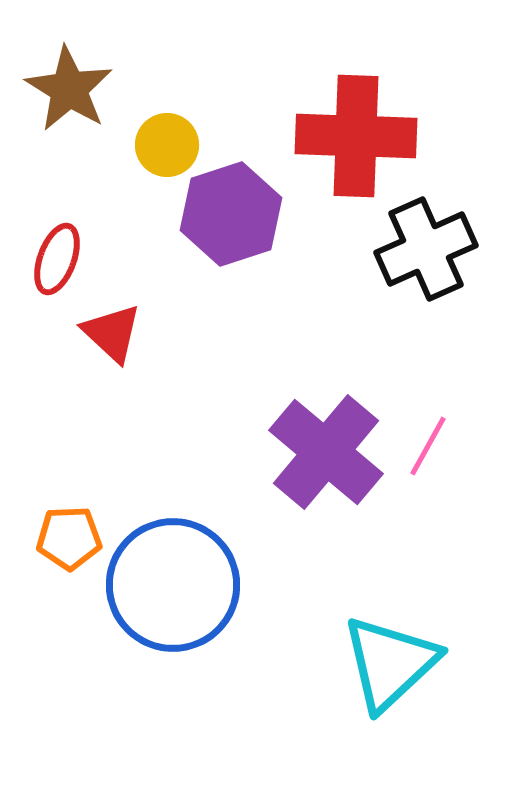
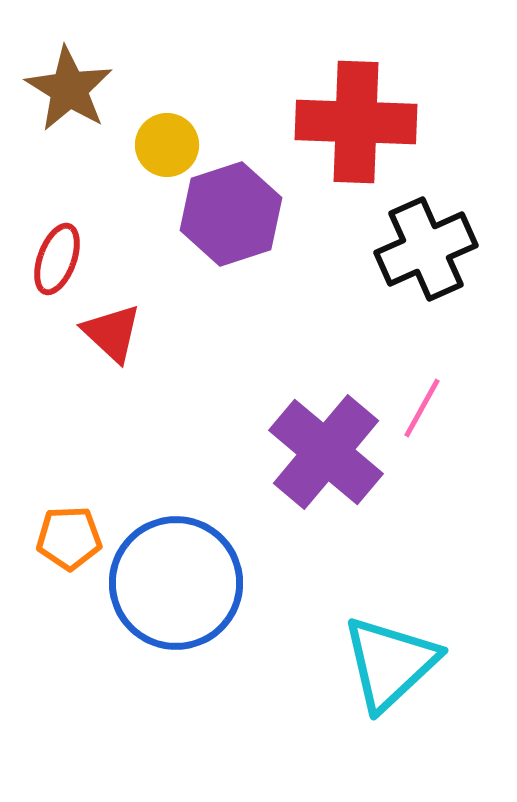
red cross: moved 14 px up
pink line: moved 6 px left, 38 px up
blue circle: moved 3 px right, 2 px up
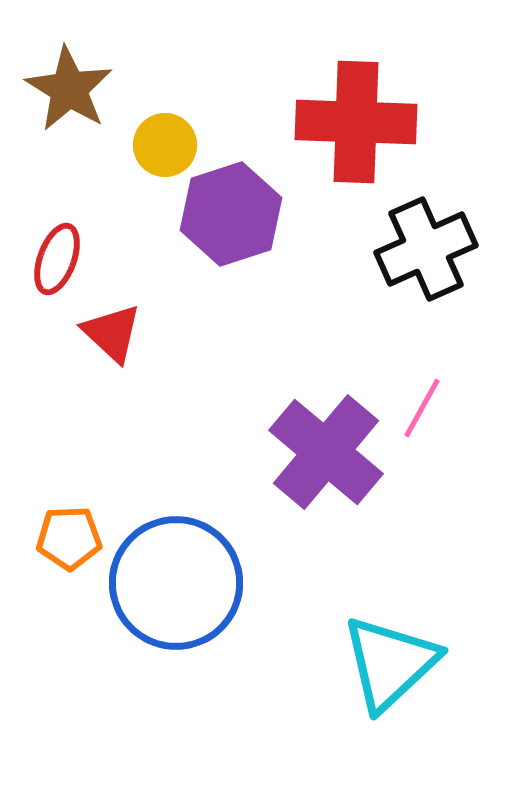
yellow circle: moved 2 px left
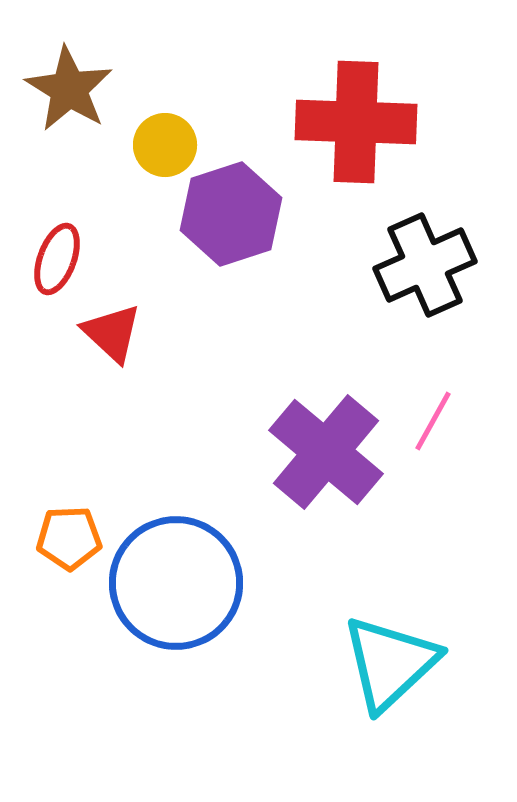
black cross: moved 1 px left, 16 px down
pink line: moved 11 px right, 13 px down
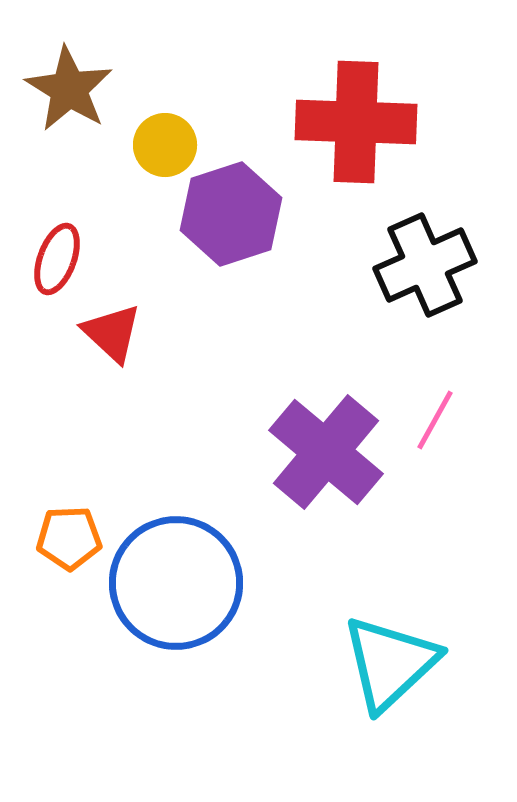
pink line: moved 2 px right, 1 px up
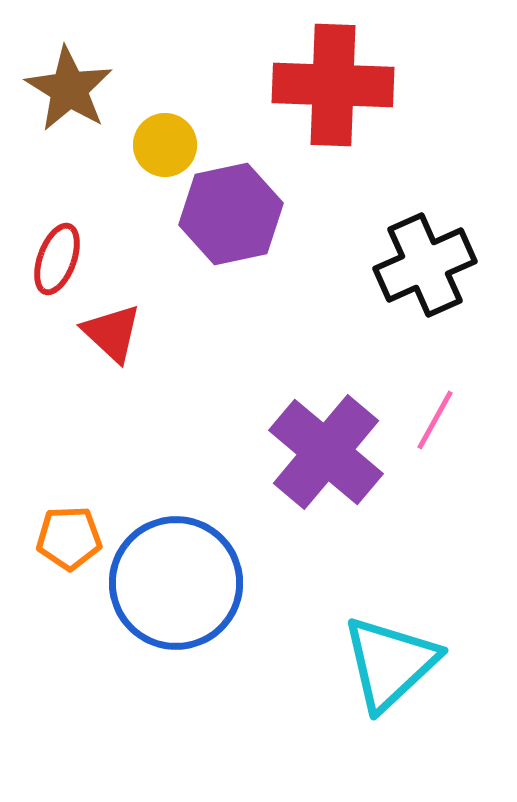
red cross: moved 23 px left, 37 px up
purple hexagon: rotated 6 degrees clockwise
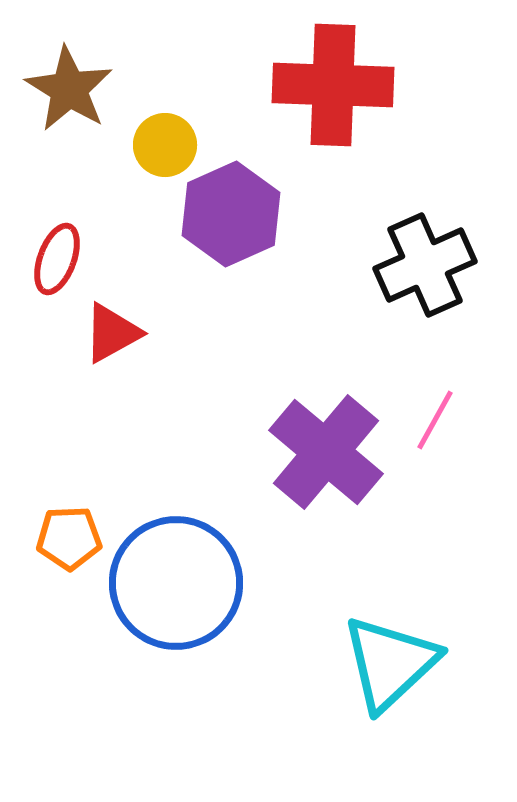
purple hexagon: rotated 12 degrees counterclockwise
red triangle: rotated 48 degrees clockwise
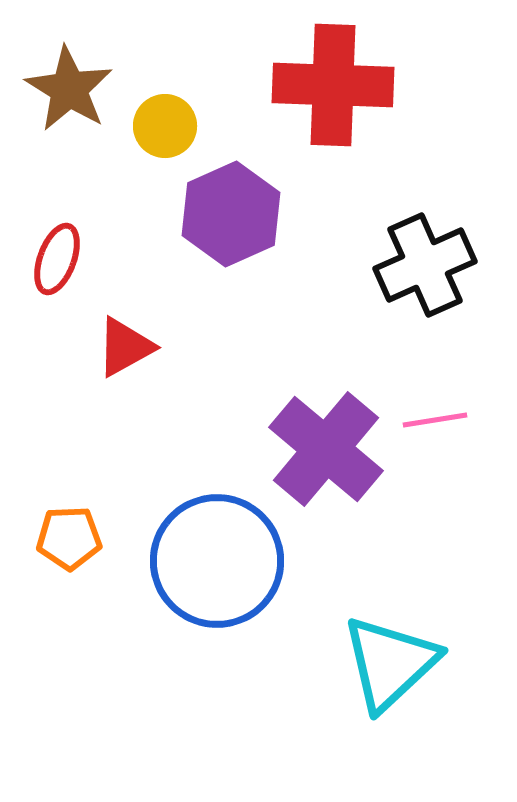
yellow circle: moved 19 px up
red triangle: moved 13 px right, 14 px down
pink line: rotated 52 degrees clockwise
purple cross: moved 3 px up
blue circle: moved 41 px right, 22 px up
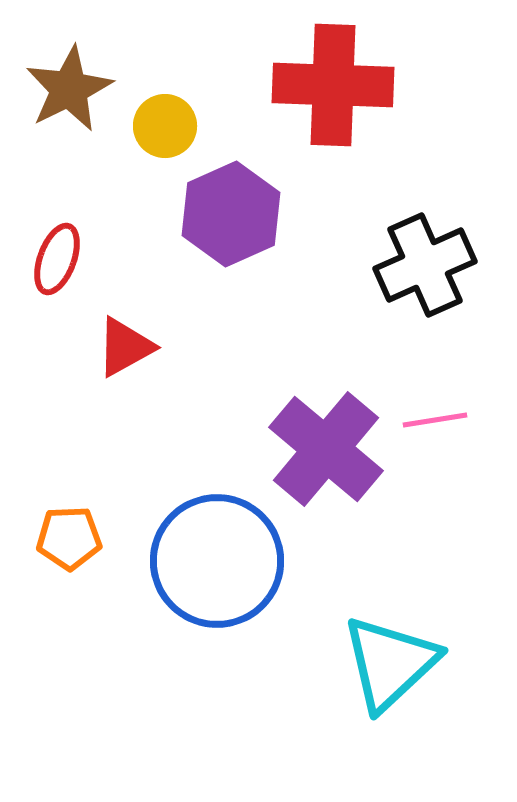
brown star: rotated 14 degrees clockwise
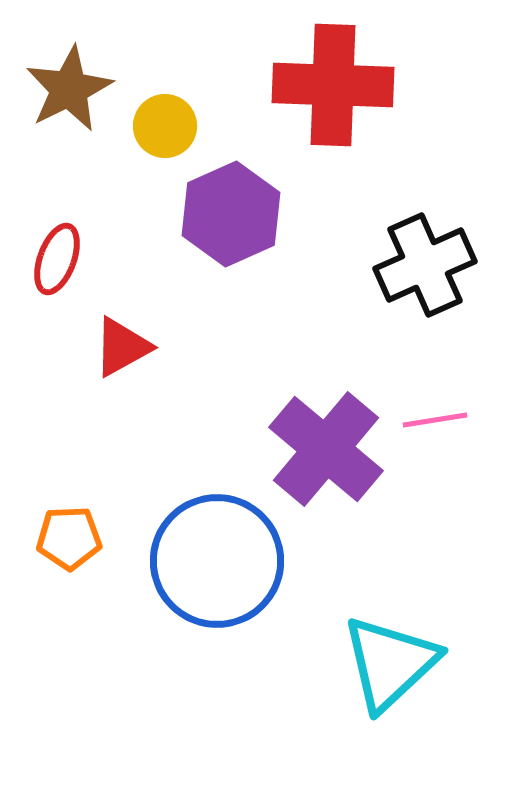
red triangle: moved 3 px left
